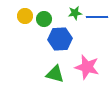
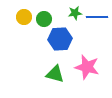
yellow circle: moved 1 px left, 1 px down
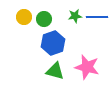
green star: moved 3 px down
blue hexagon: moved 7 px left, 4 px down; rotated 15 degrees counterclockwise
green triangle: moved 3 px up
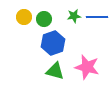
green star: moved 1 px left
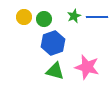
green star: rotated 16 degrees counterclockwise
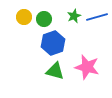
blue line: rotated 15 degrees counterclockwise
